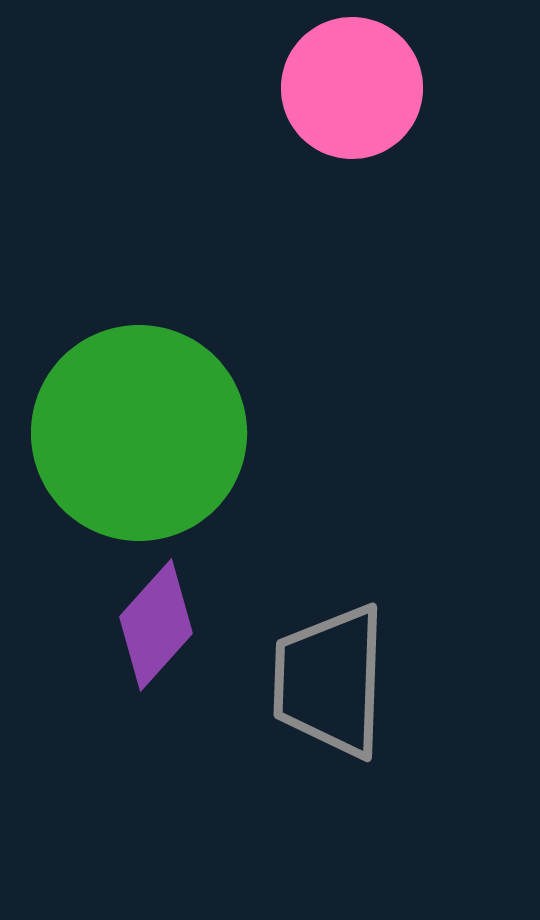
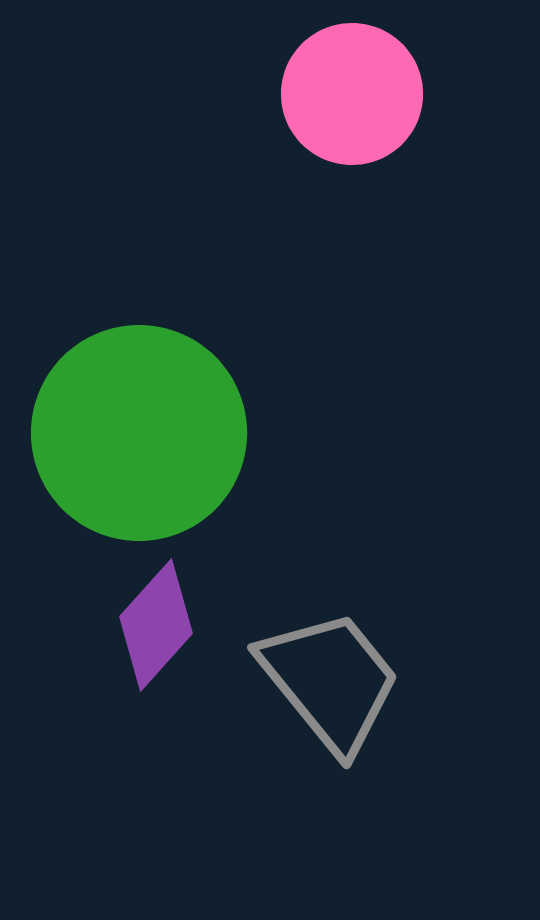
pink circle: moved 6 px down
gray trapezoid: rotated 139 degrees clockwise
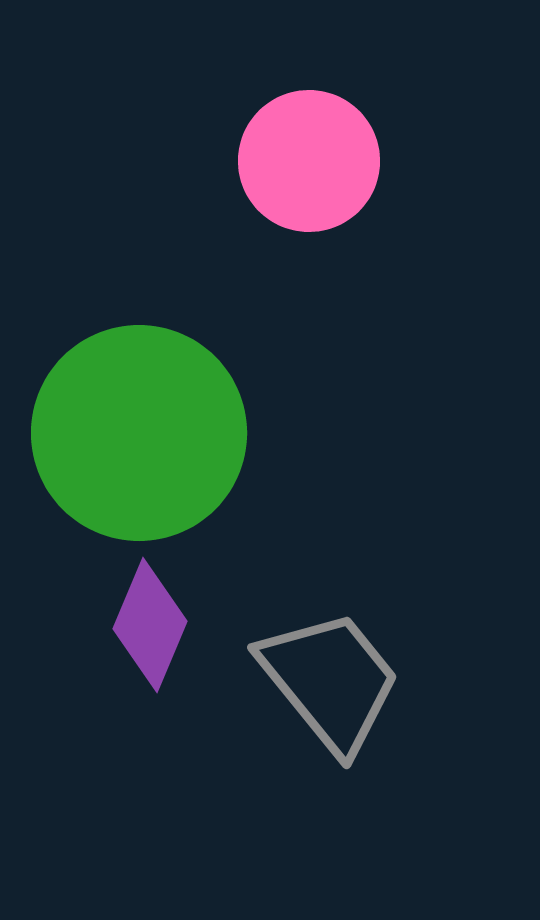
pink circle: moved 43 px left, 67 px down
purple diamond: moved 6 px left; rotated 19 degrees counterclockwise
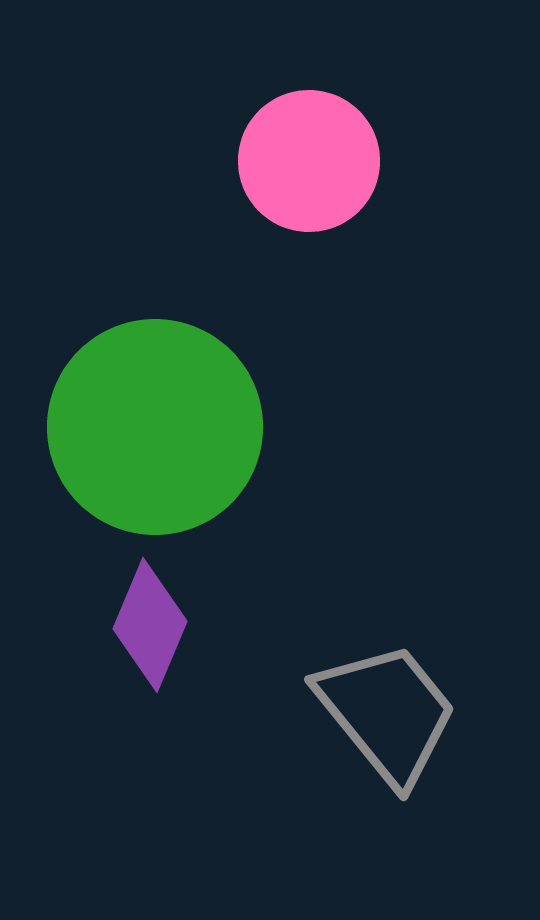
green circle: moved 16 px right, 6 px up
gray trapezoid: moved 57 px right, 32 px down
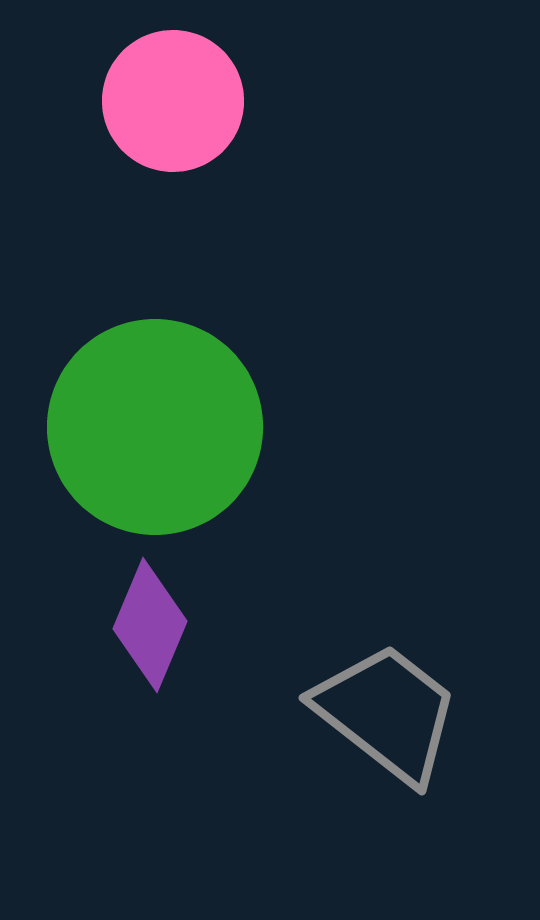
pink circle: moved 136 px left, 60 px up
gray trapezoid: rotated 13 degrees counterclockwise
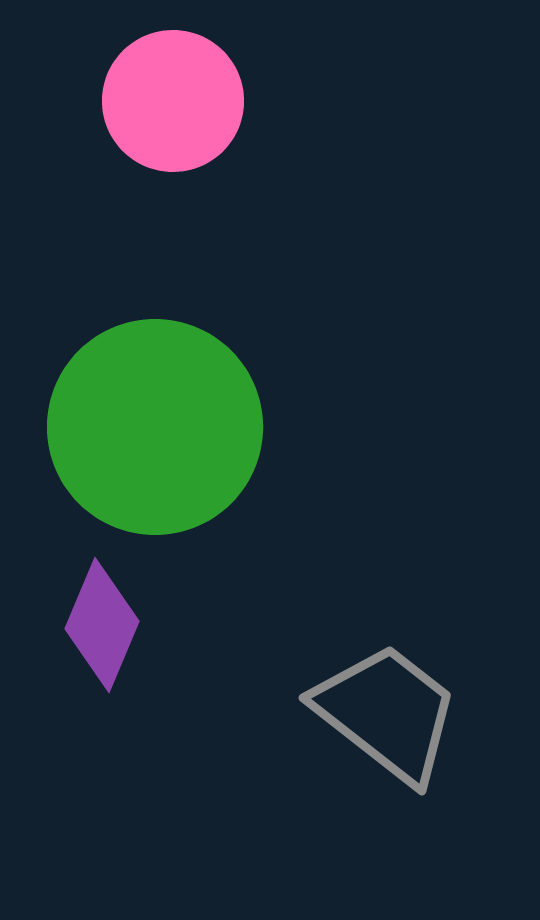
purple diamond: moved 48 px left
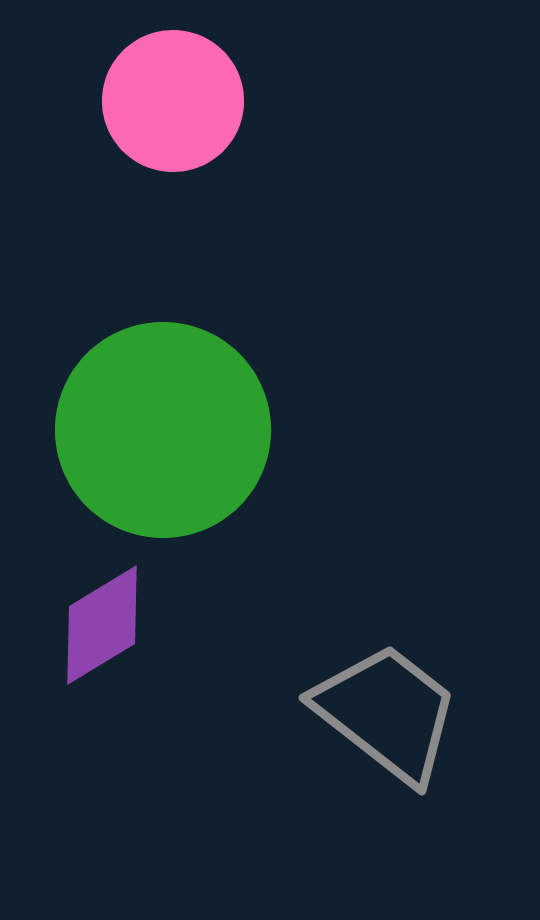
green circle: moved 8 px right, 3 px down
purple diamond: rotated 36 degrees clockwise
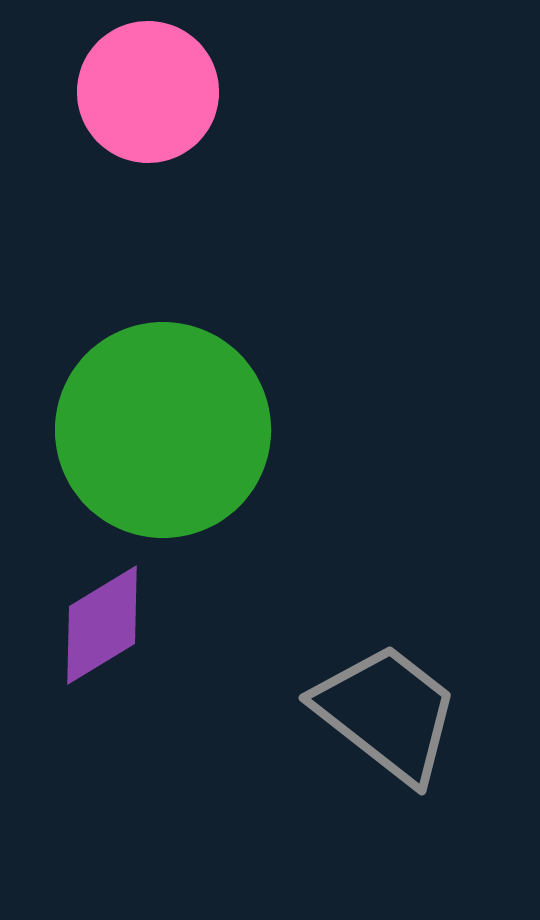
pink circle: moved 25 px left, 9 px up
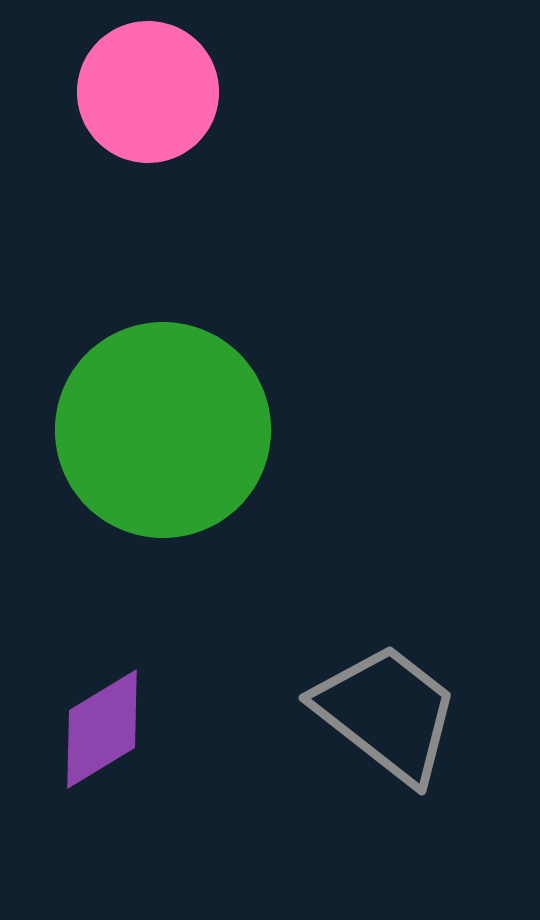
purple diamond: moved 104 px down
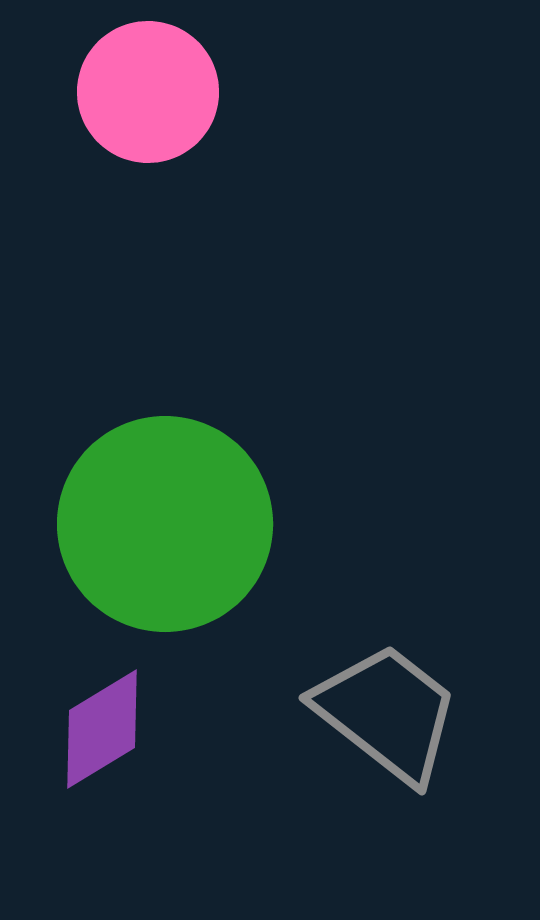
green circle: moved 2 px right, 94 px down
